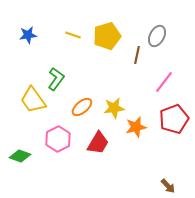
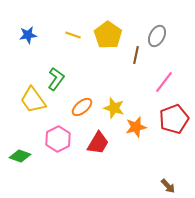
yellow pentagon: moved 1 px right, 1 px up; rotated 20 degrees counterclockwise
brown line: moved 1 px left
yellow star: rotated 25 degrees clockwise
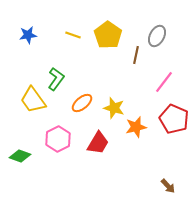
orange ellipse: moved 4 px up
red pentagon: rotated 28 degrees counterclockwise
